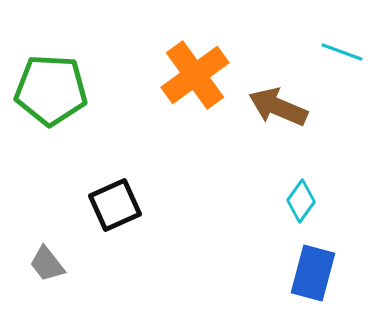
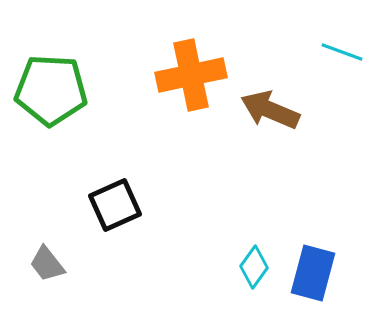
orange cross: moved 4 px left; rotated 24 degrees clockwise
brown arrow: moved 8 px left, 3 px down
cyan diamond: moved 47 px left, 66 px down
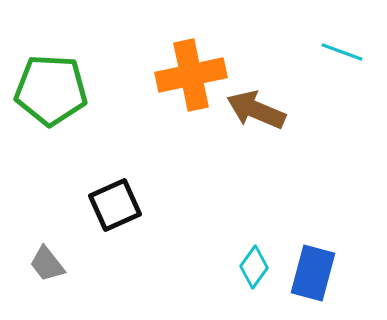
brown arrow: moved 14 px left
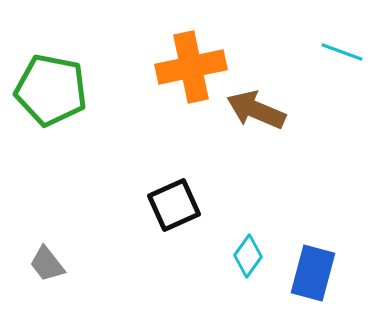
orange cross: moved 8 px up
green pentagon: rotated 8 degrees clockwise
black square: moved 59 px right
cyan diamond: moved 6 px left, 11 px up
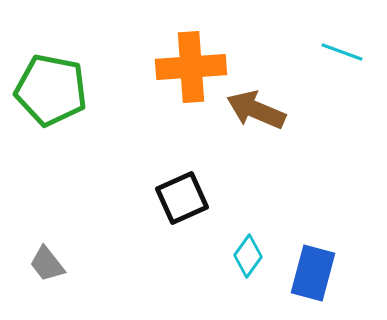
orange cross: rotated 8 degrees clockwise
black square: moved 8 px right, 7 px up
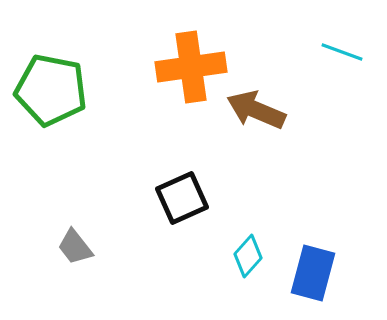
orange cross: rotated 4 degrees counterclockwise
cyan diamond: rotated 6 degrees clockwise
gray trapezoid: moved 28 px right, 17 px up
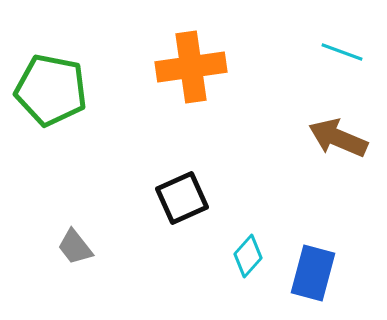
brown arrow: moved 82 px right, 28 px down
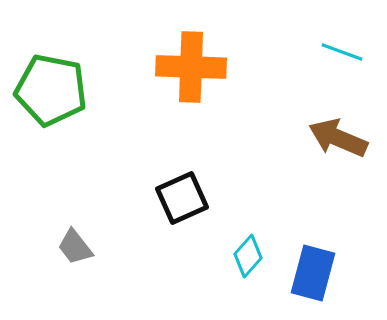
orange cross: rotated 10 degrees clockwise
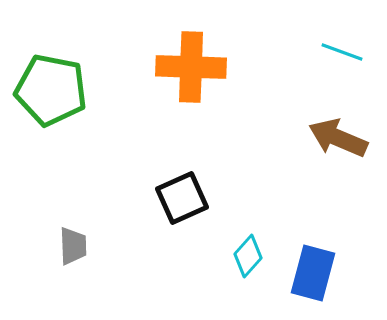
gray trapezoid: moved 2 px left, 1 px up; rotated 144 degrees counterclockwise
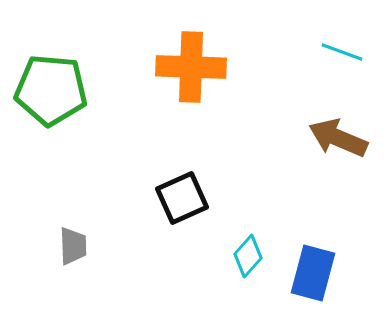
green pentagon: rotated 6 degrees counterclockwise
